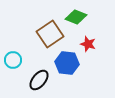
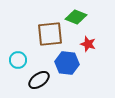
brown square: rotated 28 degrees clockwise
cyan circle: moved 5 px right
black ellipse: rotated 15 degrees clockwise
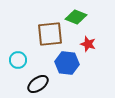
black ellipse: moved 1 px left, 4 px down
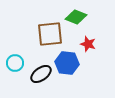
cyan circle: moved 3 px left, 3 px down
black ellipse: moved 3 px right, 10 px up
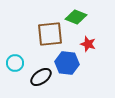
black ellipse: moved 3 px down
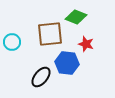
red star: moved 2 px left
cyan circle: moved 3 px left, 21 px up
black ellipse: rotated 15 degrees counterclockwise
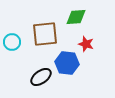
green diamond: rotated 25 degrees counterclockwise
brown square: moved 5 px left
black ellipse: rotated 15 degrees clockwise
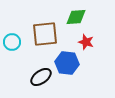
red star: moved 2 px up
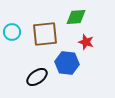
cyan circle: moved 10 px up
black ellipse: moved 4 px left
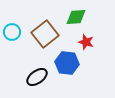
brown square: rotated 32 degrees counterclockwise
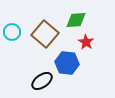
green diamond: moved 3 px down
brown square: rotated 12 degrees counterclockwise
red star: rotated 14 degrees clockwise
black ellipse: moved 5 px right, 4 px down
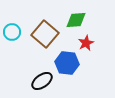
red star: moved 1 px down; rotated 14 degrees clockwise
